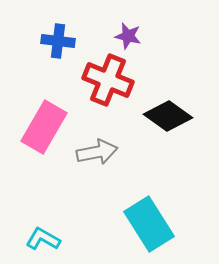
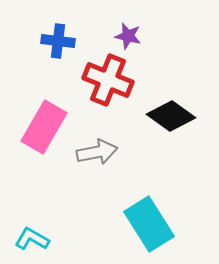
black diamond: moved 3 px right
cyan L-shape: moved 11 px left
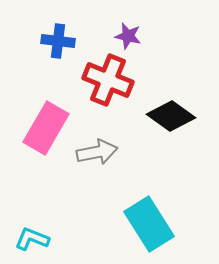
pink rectangle: moved 2 px right, 1 px down
cyan L-shape: rotated 8 degrees counterclockwise
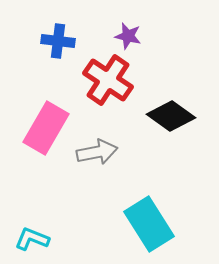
red cross: rotated 12 degrees clockwise
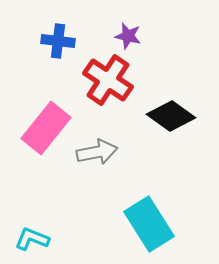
pink rectangle: rotated 9 degrees clockwise
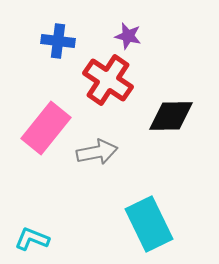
black diamond: rotated 36 degrees counterclockwise
cyan rectangle: rotated 6 degrees clockwise
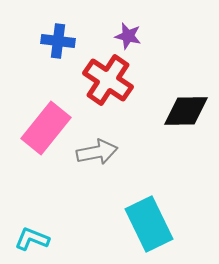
black diamond: moved 15 px right, 5 px up
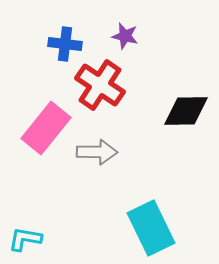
purple star: moved 3 px left
blue cross: moved 7 px right, 3 px down
red cross: moved 8 px left, 5 px down
gray arrow: rotated 12 degrees clockwise
cyan rectangle: moved 2 px right, 4 px down
cyan L-shape: moved 7 px left; rotated 12 degrees counterclockwise
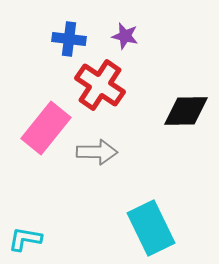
blue cross: moved 4 px right, 5 px up
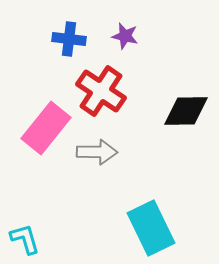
red cross: moved 1 px right, 6 px down
cyan L-shape: rotated 64 degrees clockwise
